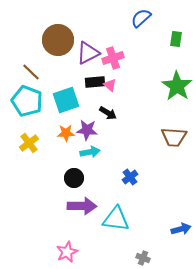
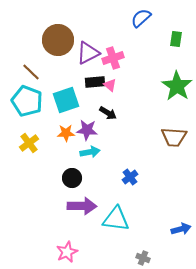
black circle: moved 2 px left
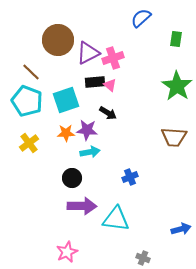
blue cross: rotated 14 degrees clockwise
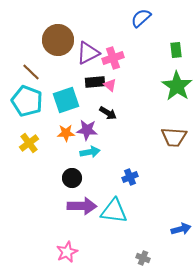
green rectangle: moved 11 px down; rotated 14 degrees counterclockwise
cyan triangle: moved 2 px left, 8 px up
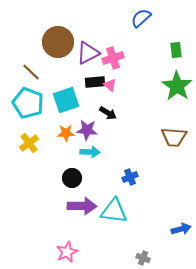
brown circle: moved 2 px down
cyan pentagon: moved 1 px right, 2 px down
cyan arrow: rotated 12 degrees clockwise
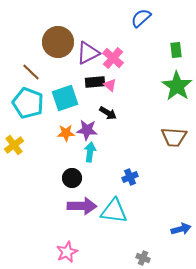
pink cross: rotated 30 degrees counterclockwise
cyan square: moved 1 px left, 2 px up
yellow cross: moved 15 px left, 2 px down
cyan arrow: rotated 84 degrees counterclockwise
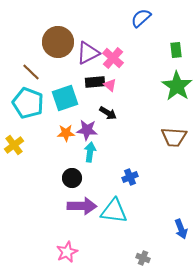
blue arrow: rotated 84 degrees clockwise
